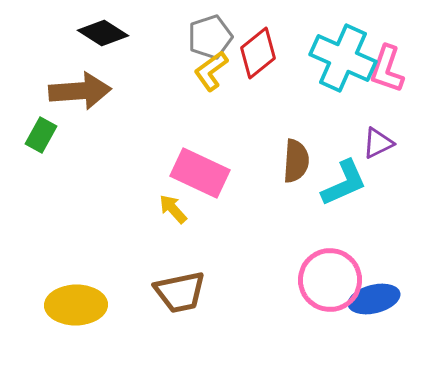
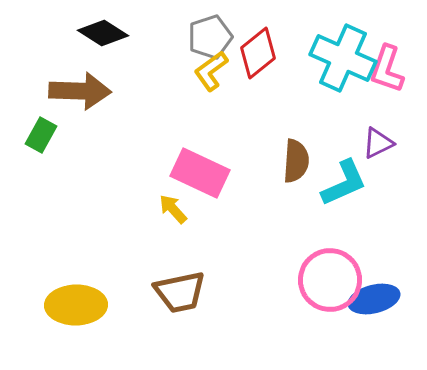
brown arrow: rotated 6 degrees clockwise
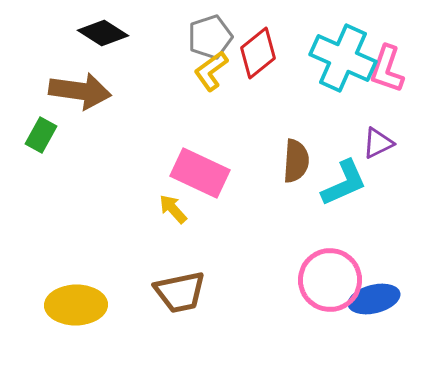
brown arrow: rotated 6 degrees clockwise
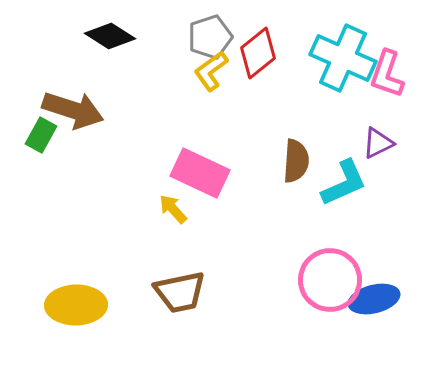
black diamond: moved 7 px right, 3 px down
pink L-shape: moved 5 px down
brown arrow: moved 7 px left, 19 px down; rotated 10 degrees clockwise
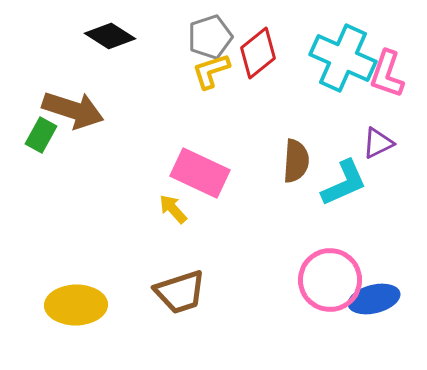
yellow L-shape: rotated 18 degrees clockwise
brown trapezoid: rotated 6 degrees counterclockwise
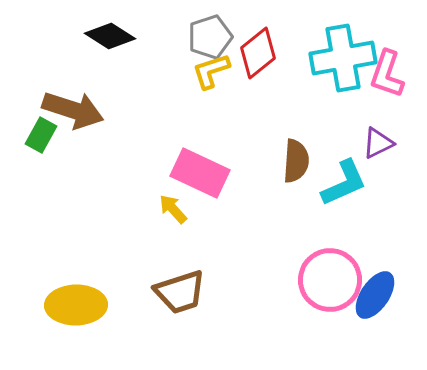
cyan cross: rotated 34 degrees counterclockwise
blue ellipse: moved 1 px right, 4 px up; rotated 42 degrees counterclockwise
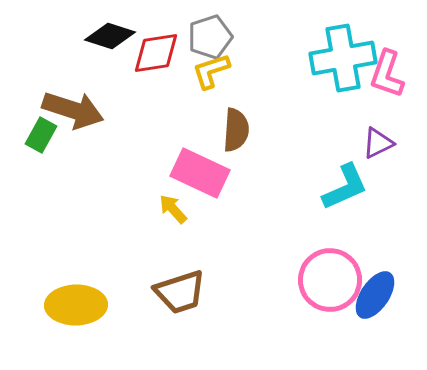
black diamond: rotated 15 degrees counterclockwise
red diamond: moved 102 px left; rotated 30 degrees clockwise
brown semicircle: moved 60 px left, 31 px up
cyan L-shape: moved 1 px right, 4 px down
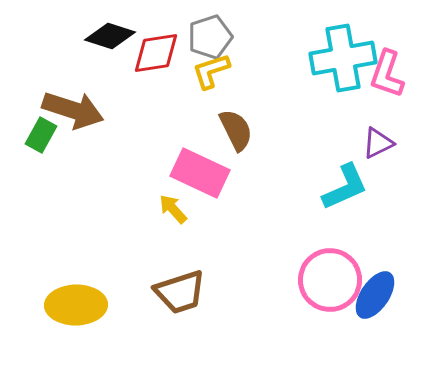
brown semicircle: rotated 30 degrees counterclockwise
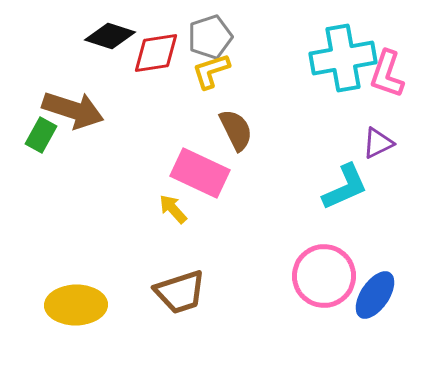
pink circle: moved 6 px left, 4 px up
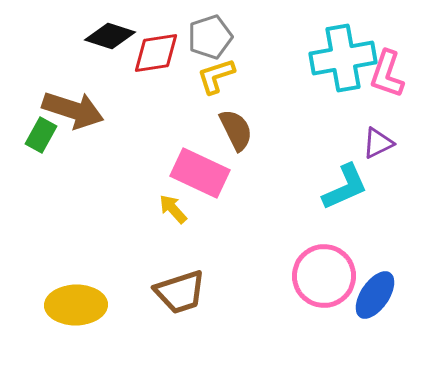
yellow L-shape: moved 5 px right, 5 px down
